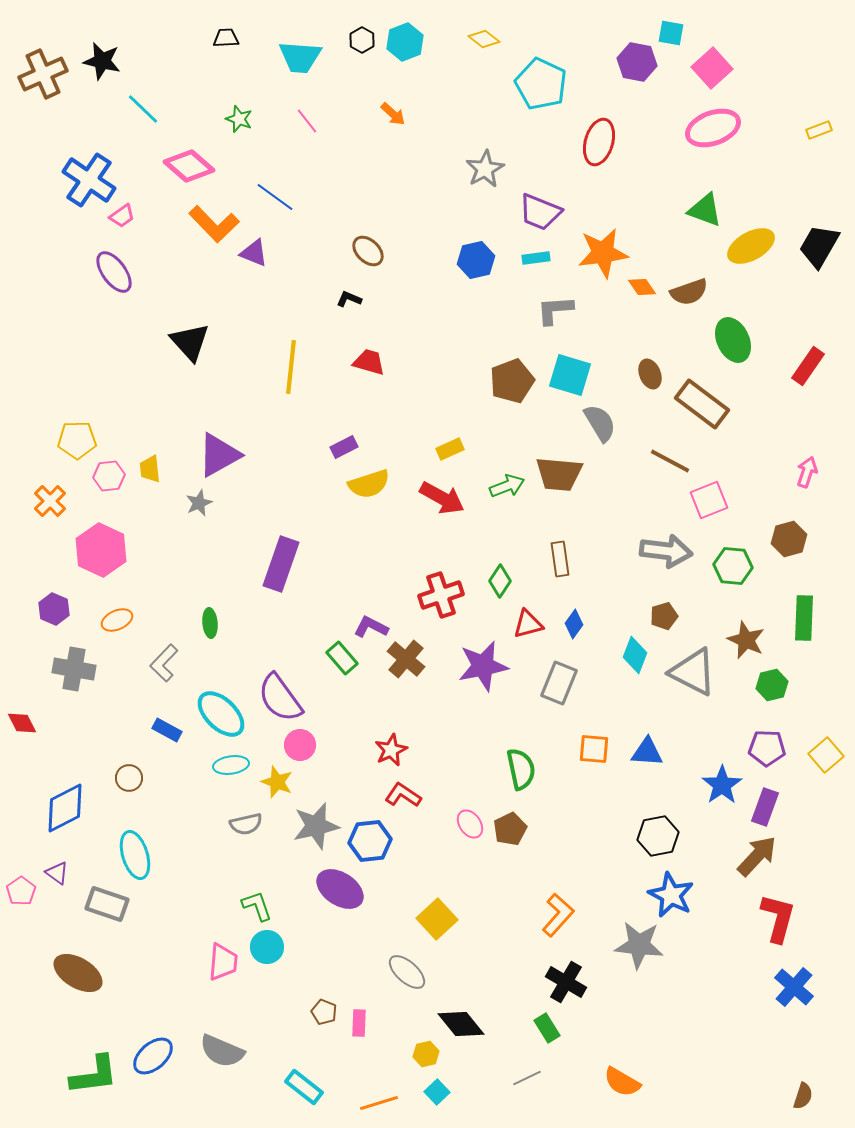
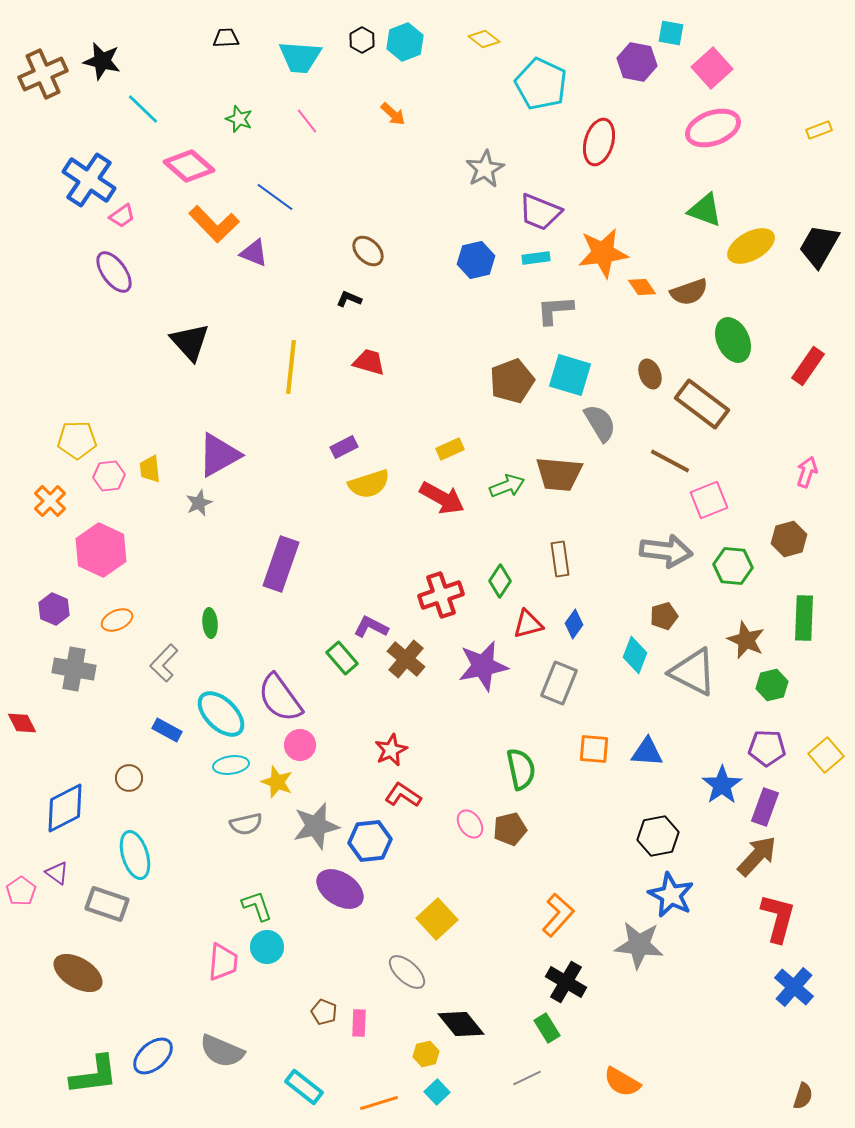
brown pentagon at (510, 829): rotated 12 degrees clockwise
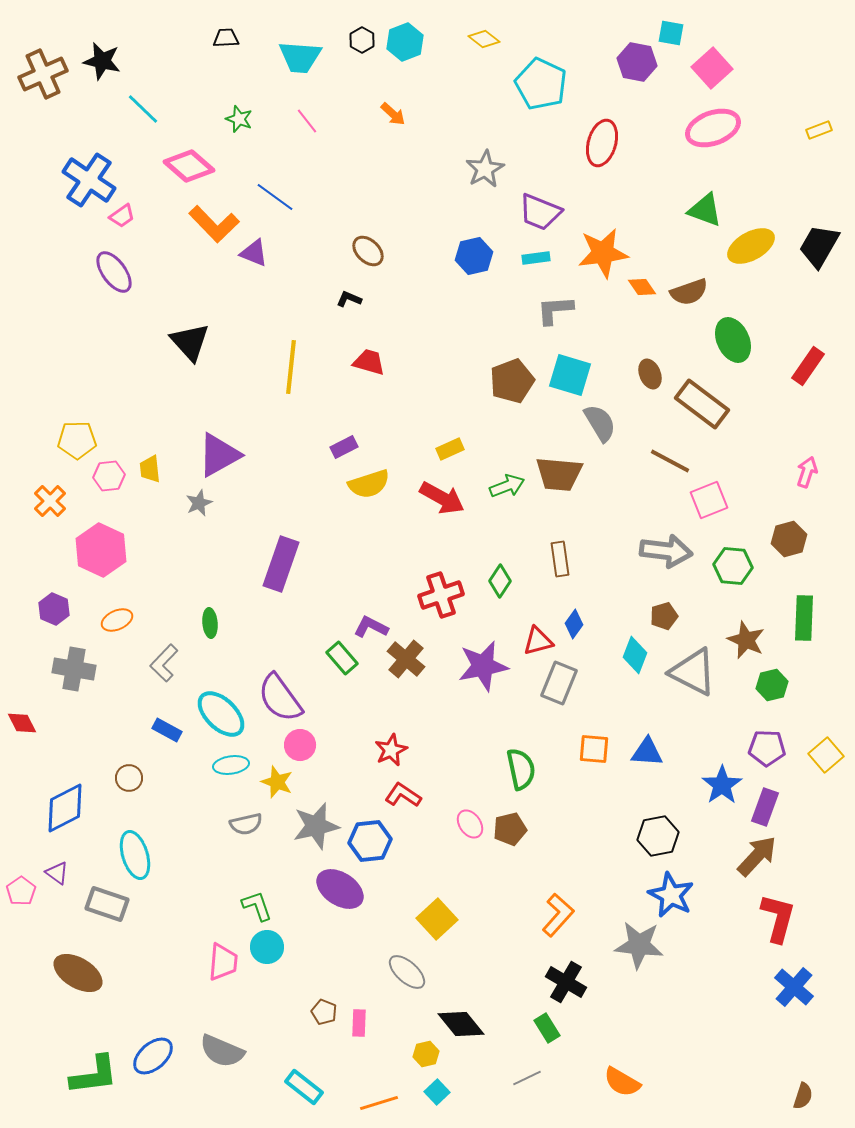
red ellipse at (599, 142): moved 3 px right, 1 px down
blue hexagon at (476, 260): moved 2 px left, 4 px up
red triangle at (528, 624): moved 10 px right, 17 px down
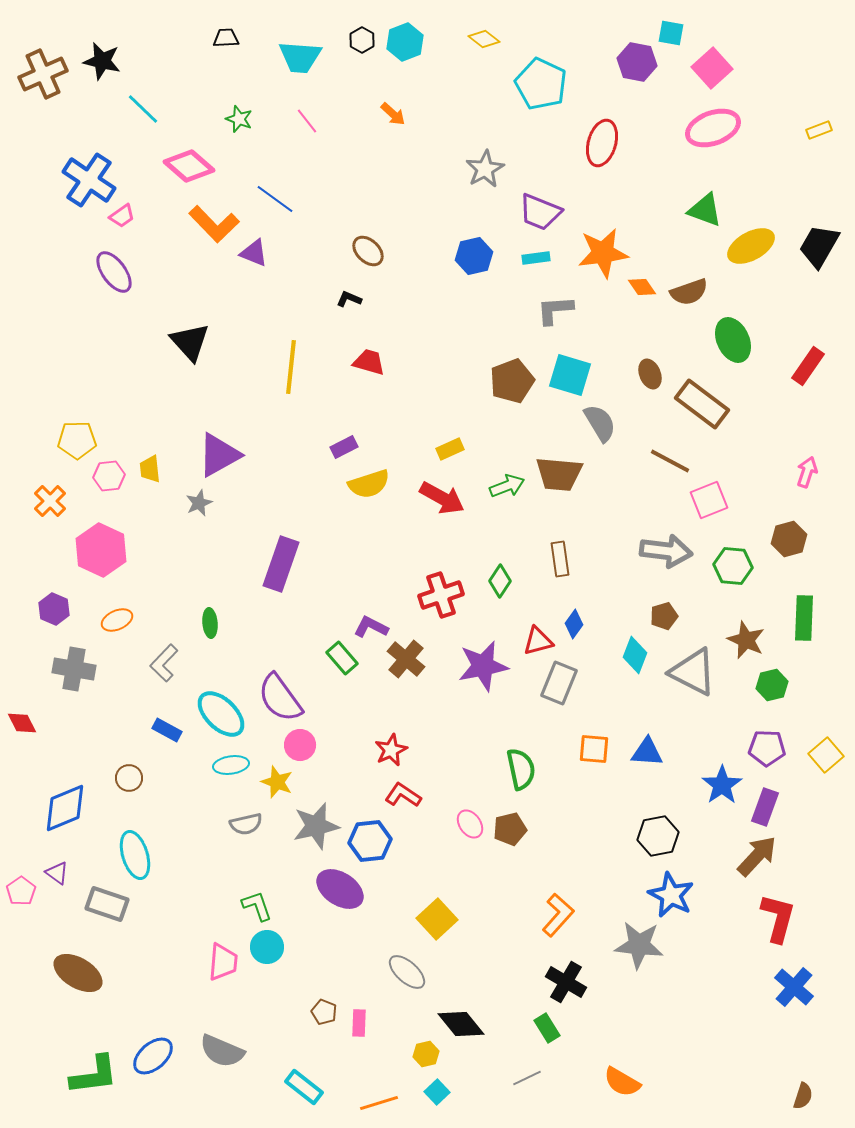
blue line at (275, 197): moved 2 px down
blue diamond at (65, 808): rotated 4 degrees clockwise
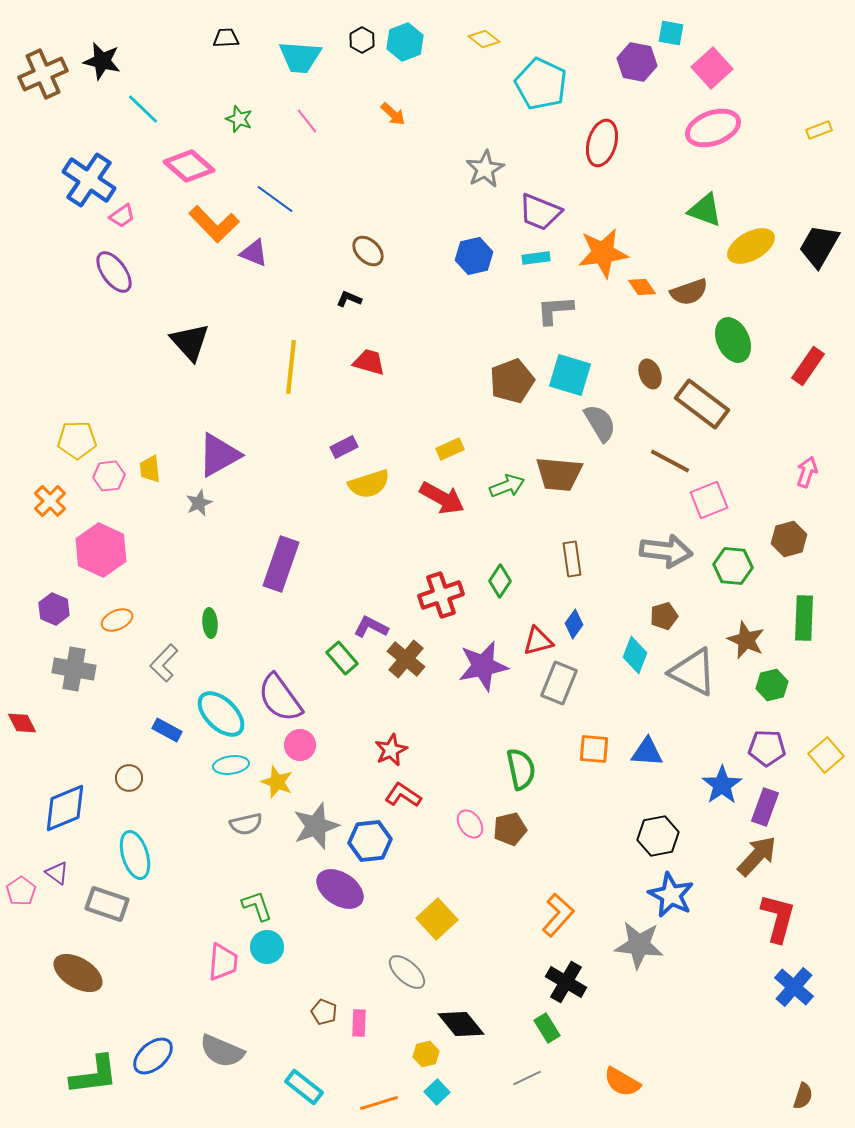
brown rectangle at (560, 559): moved 12 px right
gray star at (316, 826): rotated 6 degrees counterclockwise
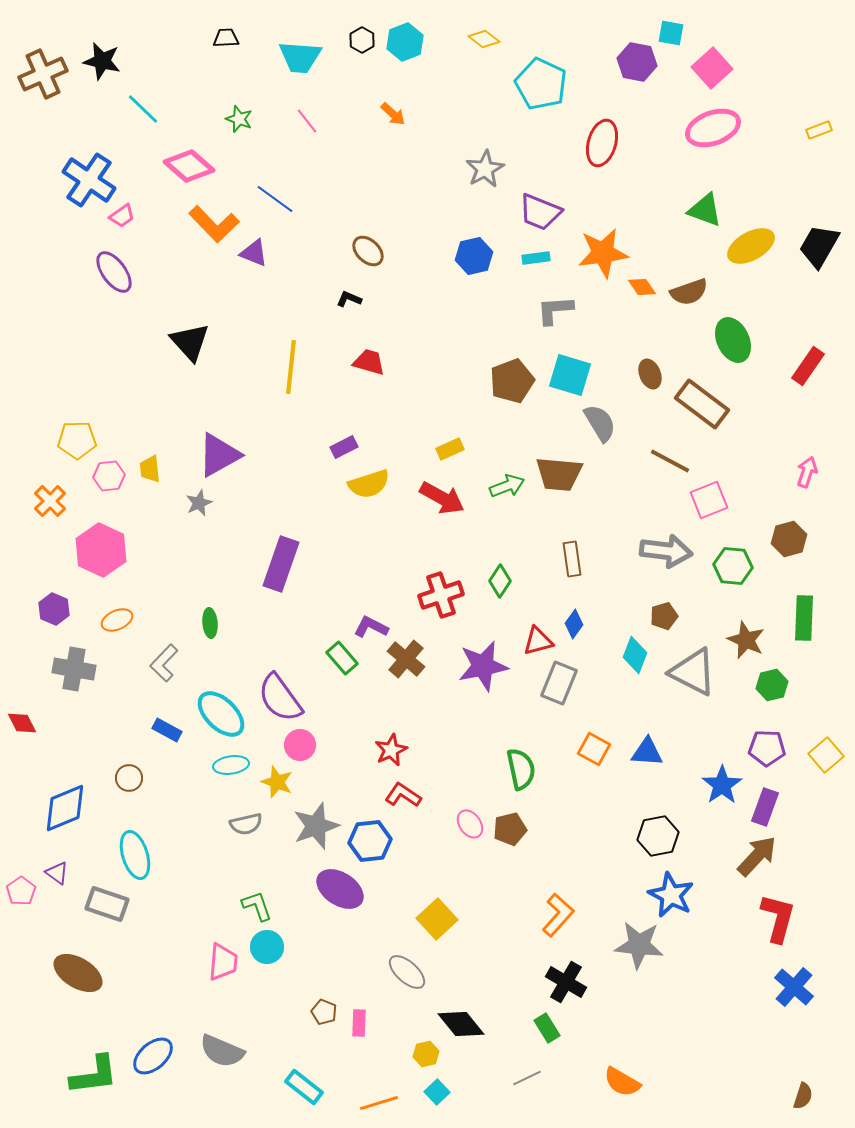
orange square at (594, 749): rotated 24 degrees clockwise
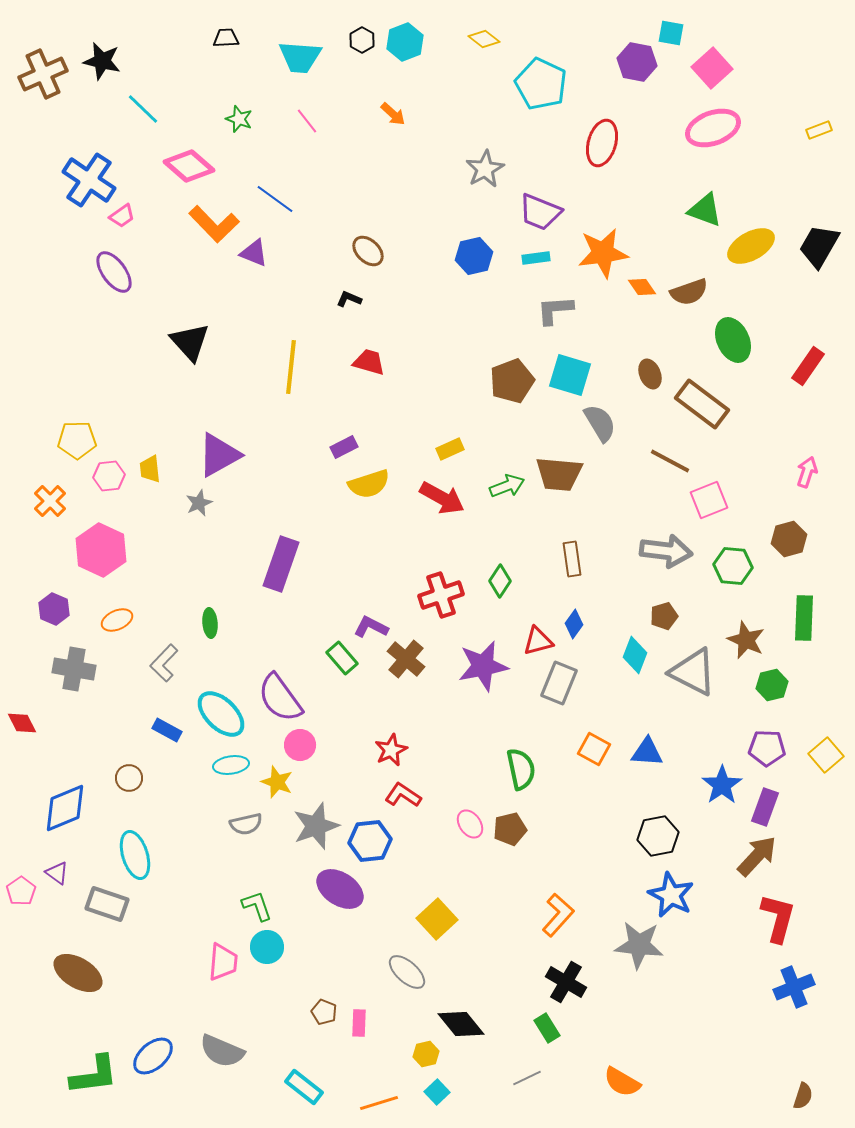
blue cross at (794, 987): rotated 27 degrees clockwise
